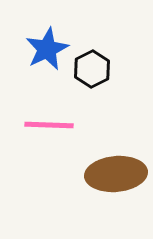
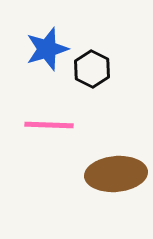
blue star: rotated 9 degrees clockwise
black hexagon: rotated 6 degrees counterclockwise
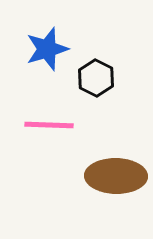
black hexagon: moved 4 px right, 9 px down
brown ellipse: moved 2 px down; rotated 6 degrees clockwise
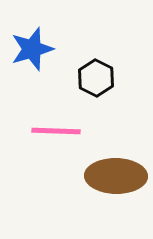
blue star: moved 15 px left
pink line: moved 7 px right, 6 px down
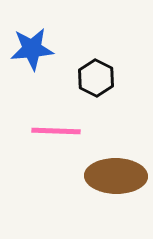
blue star: rotated 12 degrees clockwise
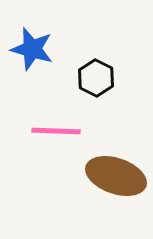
blue star: rotated 21 degrees clockwise
brown ellipse: rotated 18 degrees clockwise
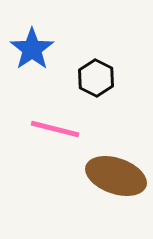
blue star: rotated 21 degrees clockwise
pink line: moved 1 px left, 2 px up; rotated 12 degrees clockwise
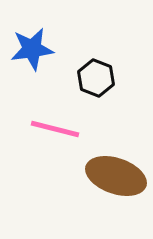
blue star: rotated 27 degrees clockwise
black hexagon: rotated 6 degrees counterclockwise
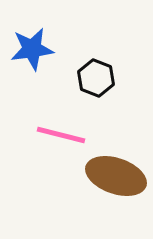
pink line: moved 6 px right, 6 px down
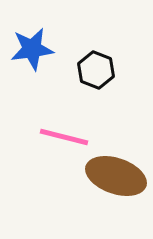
black hexagon: moved 8 px up
pink line: moved 3 px right, 2 px down
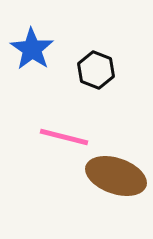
blue star: rotated 30 degrees counterclockwise
